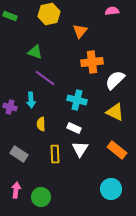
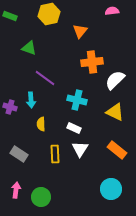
green triangle: moved 6 px left, 4 px up
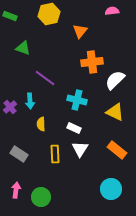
green triangle: moved 6 px left
cyan arrow: moved 1 px left, 1 px down
purple cross: rotated 32 degrees clockwise
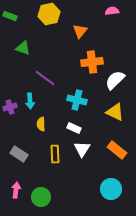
purple cross: rotated 24 degrees clockwise
white triangle: moved 2 px right
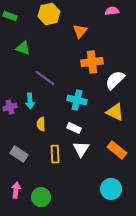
white triangle: moved 1 px left
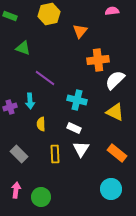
orange cross: moved 6 px right, 2 px up
orange rectangle: moved 3 px down
gray rectangle: rotated 12 degrees clockwise
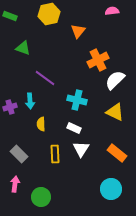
orange triangle: moved 2 px left
orange cross: rotated 20 degrees counterclockwise
pink arrow: moved 1 px left, 6 px up
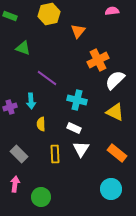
purple line: moved 2 px right
cyan arrow: moved 1 px right
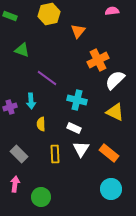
green triangle: moved 1 px left, 2 px down
orange rectangle: moved 8 px left
